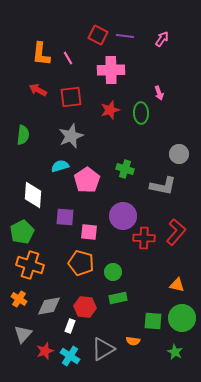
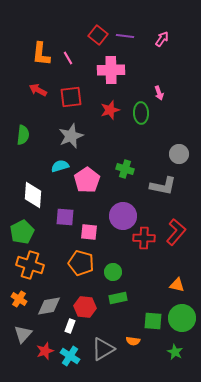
red square at (98, 35): rotated 12 degrees clockwise
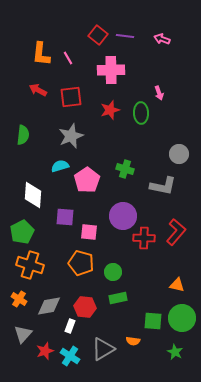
pink arrow at (162, 39): rotated 105 degrees counterclockwise
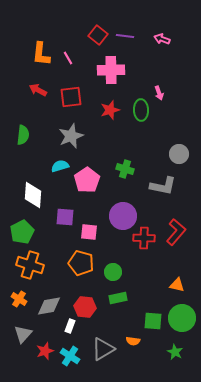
green ellipse at (141, 113): moved 3 px up
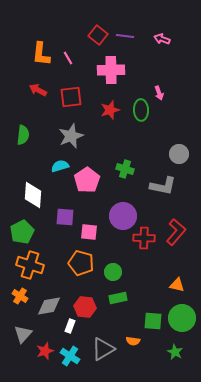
orange cross at (19, 299): moved 1 px right, 3 px up
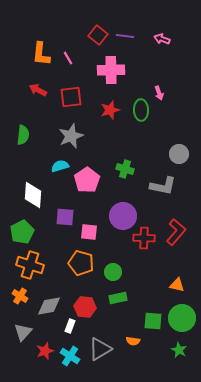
gray triangle at (23, 334): moved 2 px up
gray triangle at (103, 349): moved 3 px left
green star at (175, 352): moved 4 px right, 2 px up
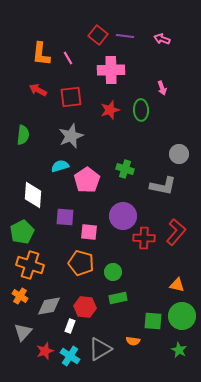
pink arrow at (159, 93): moved 3 px right, 5 px up
green circle at (182, 318): moved 2 px up
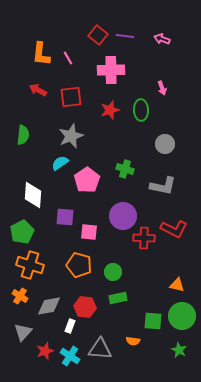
gray circle at (179, 154): moved 14 px left, 10 px up
cyan semicircle at (60, 166): moved 3 px up; rotated 18 degrees counterclockwise
red L-shape at (176, 232): moved 2 px left, 3 px up; rotated 76 degrees clockwise
orange pentagon at (81, 263): moved 2 px left, 2 px down
gray triangle at (100, 349): rotated 35 degrees clockwise
